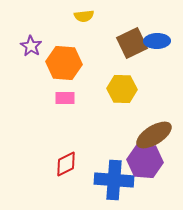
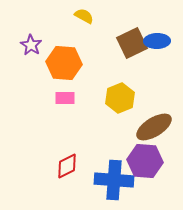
yellow semicircle: rotated 144 degrees counterclockwise
purple star: moved 1 px up
yellow hexagon: moved 2 px left, 9 px down; rotated 24 degrees counterclockwise
brown ellipse: moved 8 px up
red diamond: moved 1 px right, 2 px down
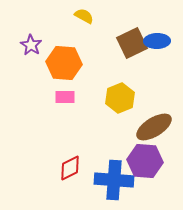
pink rectangle: moved 1 px up
red diamond: moved 3 px right, 2 px down
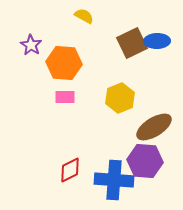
red diamond: moved 2 px down
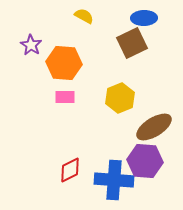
blue ellipse: moved 13 px left, 23 px up
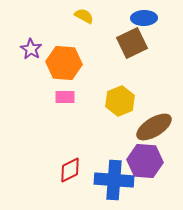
purple star: moved 4 px down
yellow hexagon: moved 3 px down
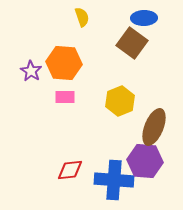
yellow semicircle: moved 2 px left, 1 px down; rotated 42 degrees clockwise
brown square: rotated 28 degrees counterclockwise
purple star: moved 22 px down
brown ellipse: rotated 36 degrees counterclockwise
red diamond: rotated 20 degrees clockwise
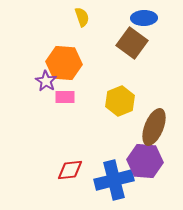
purple star: moved 15 px right, 10 px down
blue cross: rotated 18 degrees counterclockwise
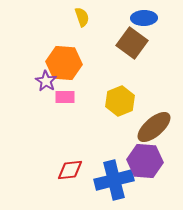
brown ellipse: rotated 27 degrees clockwise
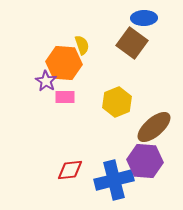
yellow semicircle: moved 28 px down
yellow hexagon: moved 3 px left, 1 px down
